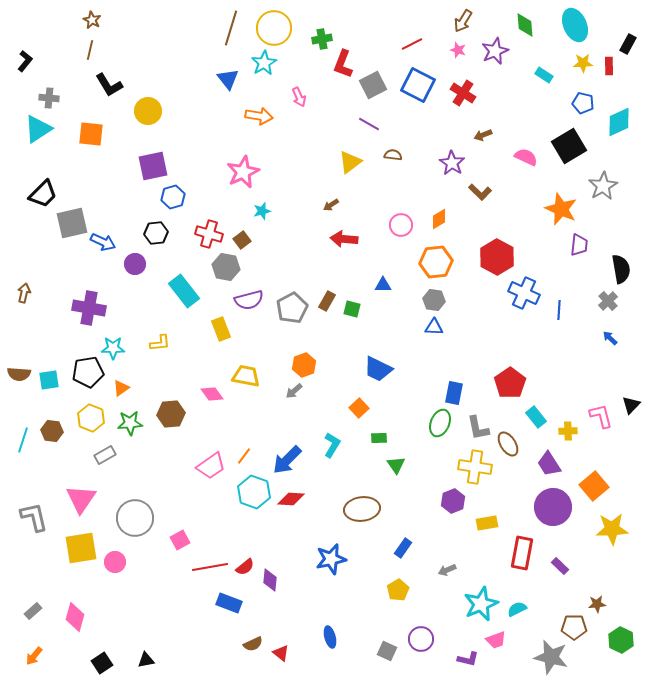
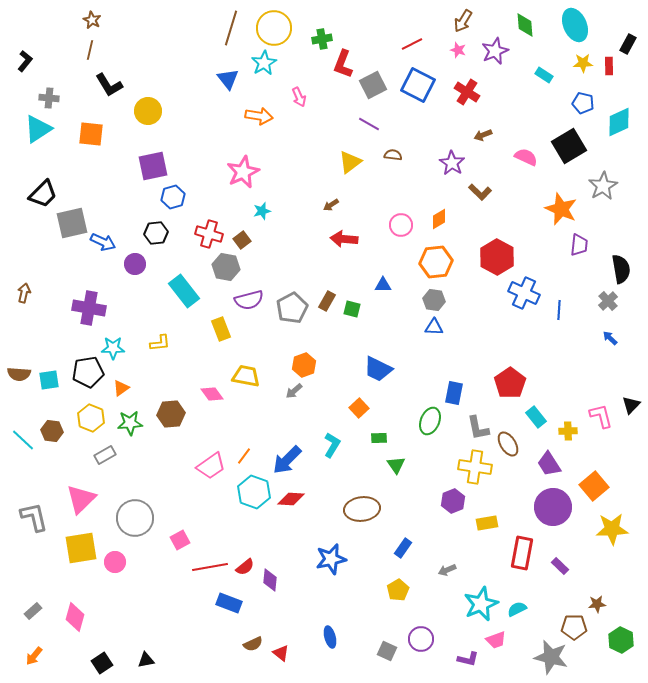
red cross at (463, 93): moved 4 px right, 1 px up
green ellipse at (440, 423): moved 10 px left, 2 px up
cyan line at (23, 440): rotated 65 degrees counterclockwise
pink triangle at (81, 499): rotated 12 degrees clockwise
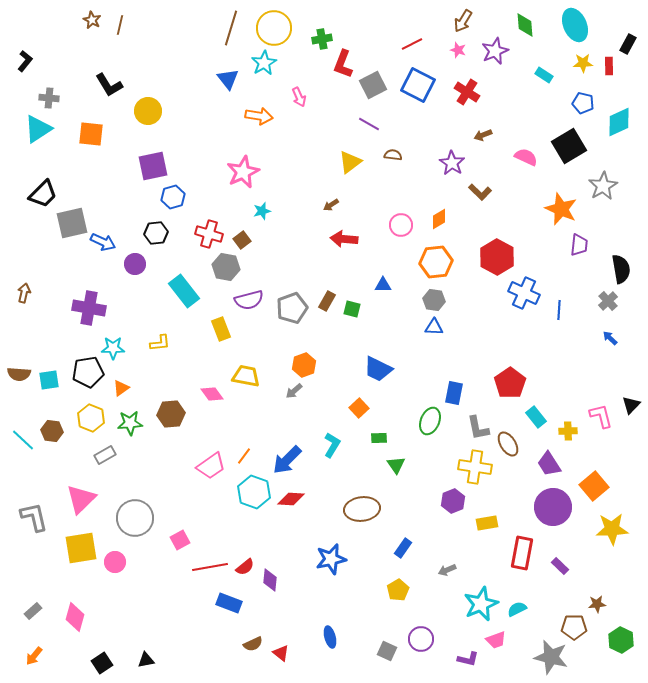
brown line at (90, 50): moved 30 px right, 25 px up
gray pentagon at (292, 308): rotated 8 degrees clockwise
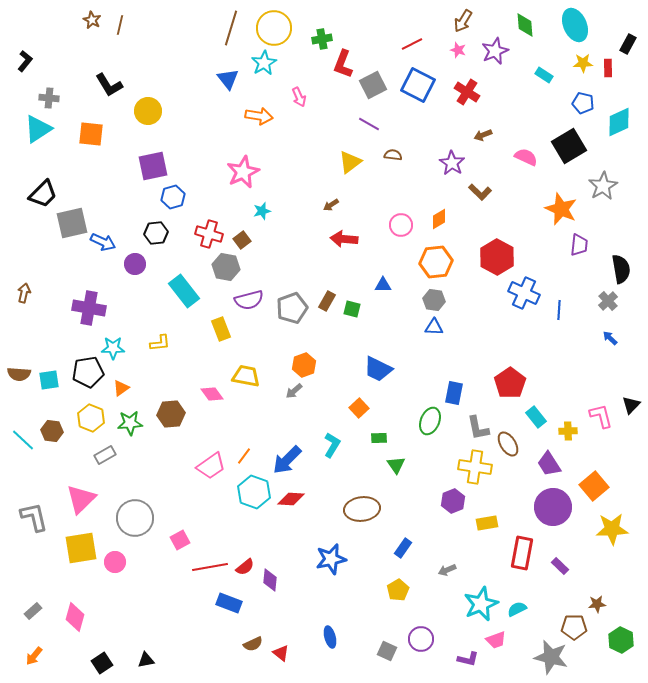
red rectangle at (609, 66): moved 1 px left, 2 px down
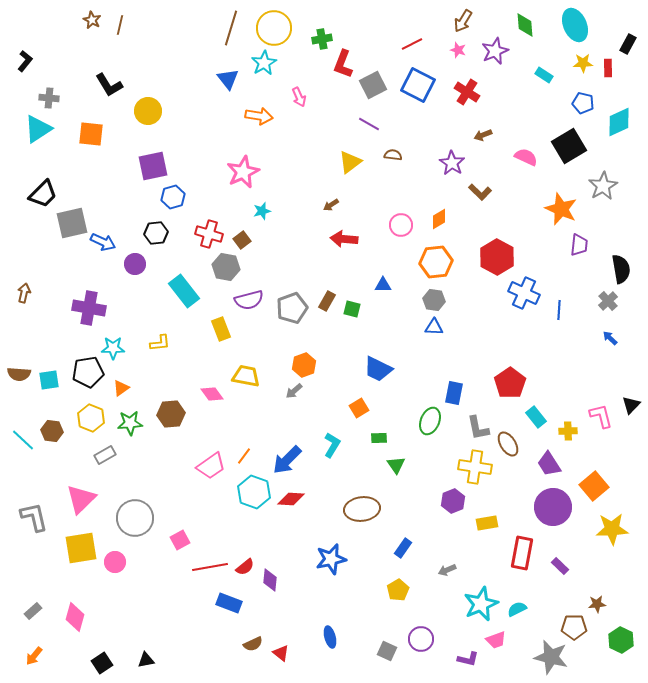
orange square at (359, 408): rotated 12 degrees clockwise
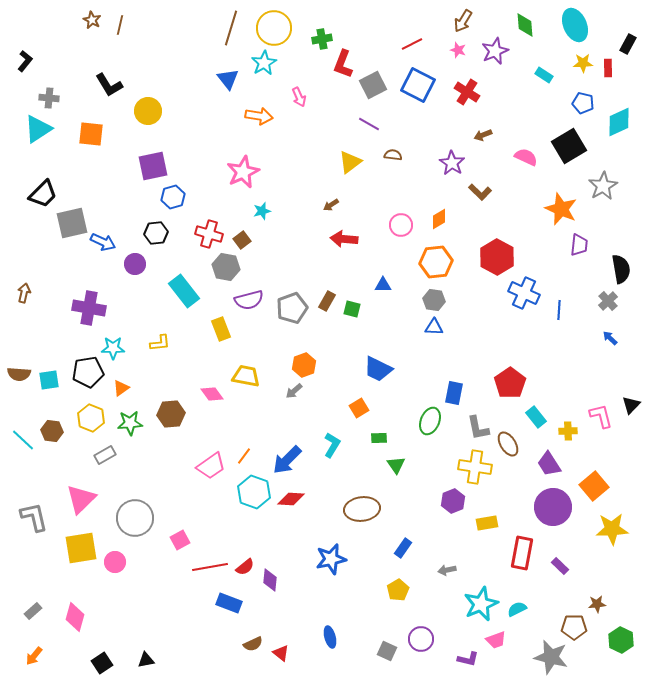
gray arrow at (447, 570): rotated 12 degrees clockwise
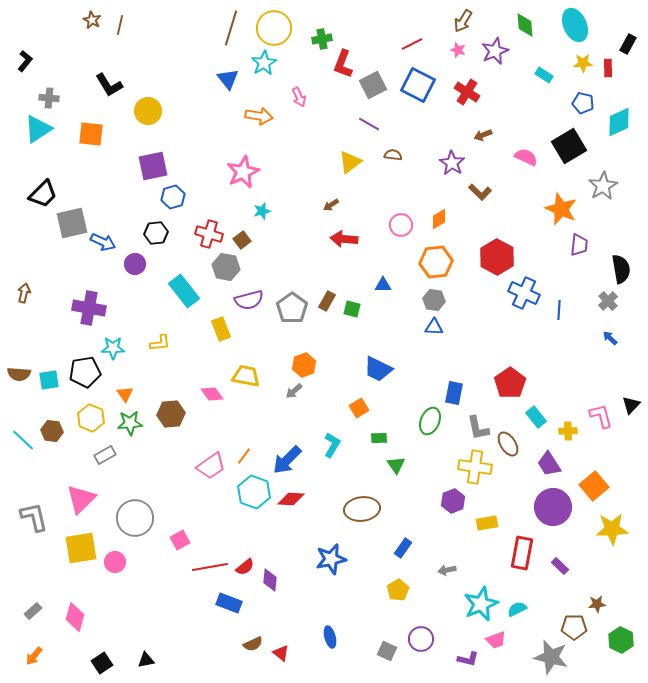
gray pentagon at (292, 308): rotated 16 degrees counterclockwise
black pentagon at (88, 372): moved 3 px left
orange triangle at (121, 388): moved 4 px right, 6 px down; rotated 30 degrees counterclockwise
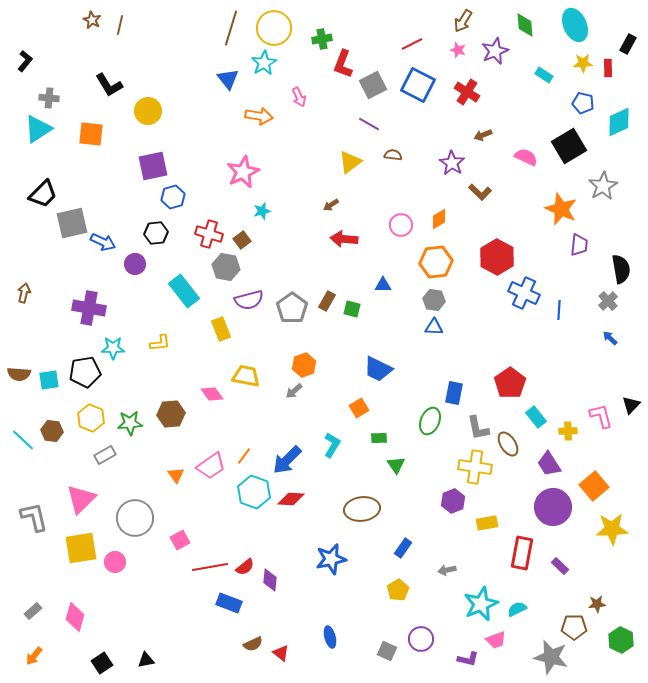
orange triangle at (125, 394): moved 51 px right, 81 px down
